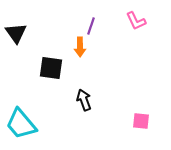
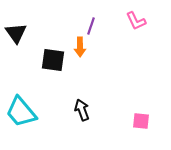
black square: moved 2 px right, 8 px up
black arrow: moved 2 px left, 10 px down
cyan trapezoid: moved 12 px up
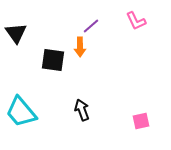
purple line: rotated 30 degrees clockwise
pink square: rotated 18 degrees counterclockwise
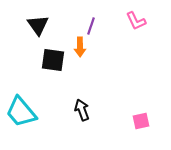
purple line: rotated 30 degrees counterclockwise
black triangle: moved 22 px right, 8 px up
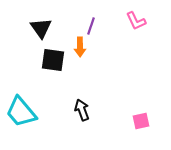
black triangle: moved 3 px right, 3 px down
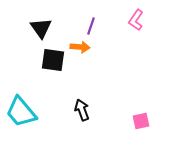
pink L-shape: moved 1 px up; rotated 60 degrees clockwise
orange arrow: rotated 84 degrees counterclockwise
